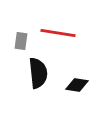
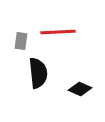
red line: moved 1 px up; rotated 12 degrees counterclockwise
black diamond: moved 3 px right, 4 px down; rotated 15 degrees clockwise
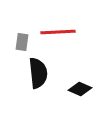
gray rectangle: moved 1 px right, 1 px down
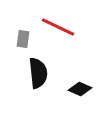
red line: moved 5 px up; rotated 28 degrees clockwise
gray rectangle: moved 1 px right, 3 px up
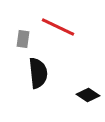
black diamond: moved 8 px right, 6 px down; rotated 10 degrees clockwise
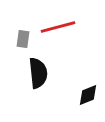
red line: rotated 40 degrees counterclockwise
black diamond: rotated 55 degrees counterclockwise
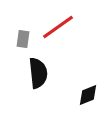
red line: rotated 20 degrees counterclockwise
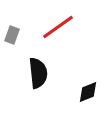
gray rectangle: moved 11 px left, 4 px up; rotated 12 degrees clockwise
black diamond: moved 3 px up
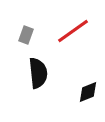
red line: moved 15 px right, 4 px down
gray rectangle: moved 14 px right
